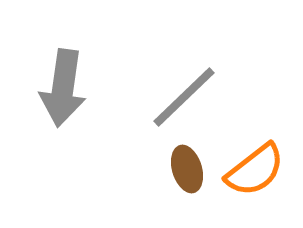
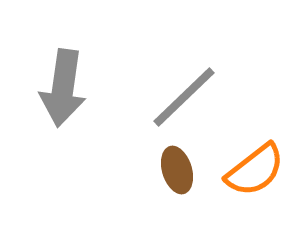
brown ellipse: moved 10 px left, 1 px down
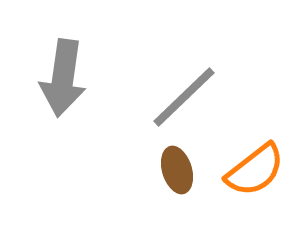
gray arrow: moved 10 px up
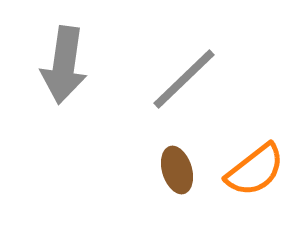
gray arrow: moved 1 px right, 13 px up
gray line: moved 18 px up
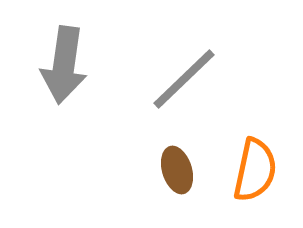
orange semicircle: rotated 40 degrees counterclockwise
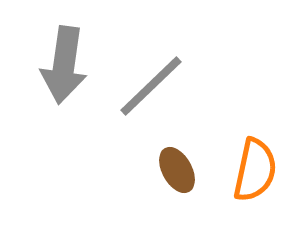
gray line: moved 33 px left, 7 px down
brown ellipse: rotated 12 degrees counterclockwise
